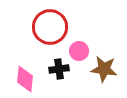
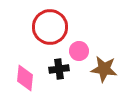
pink diamond: moved 1 px up
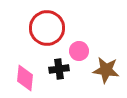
red circle: moved 3 px left, 1 px down
brown star: moved 2 px right, 1 px down
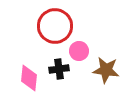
red circle: moved 8 px right, 2 px up
pink diamond: moved 4 px right
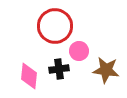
pink diamond: moved 2 px up
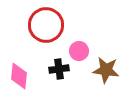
red circle: moved 9 px left, 1 px up
pink diamond: moved 10 px left
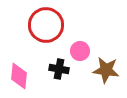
pink circle: moved 1 px right
black cross: rotated 18 degrees clockwise
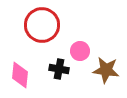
red circle: moved 4 px left
pink diamond: moved 1 px right, 1 px up
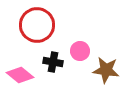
red circle: moved 5 px left
black cross: moved 6 px left, 7 px up
pink diamond: rotated 56 degrees counterclockwise
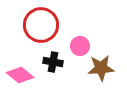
red circle: moved 4 px right
pink circle: moved 5 px up
brown star: moved 5 px left, 2 px up; rotated 12 degrees counterclockwise
